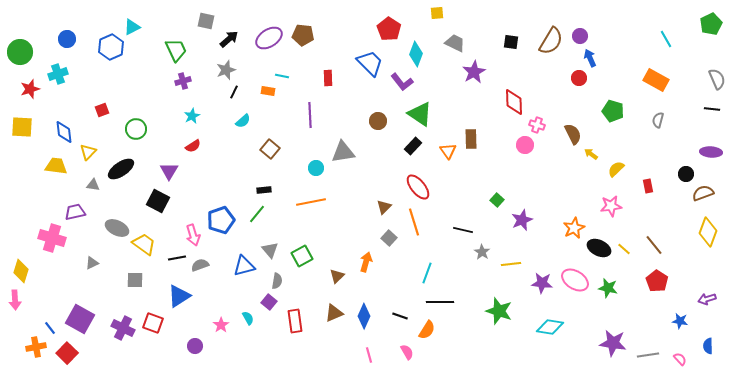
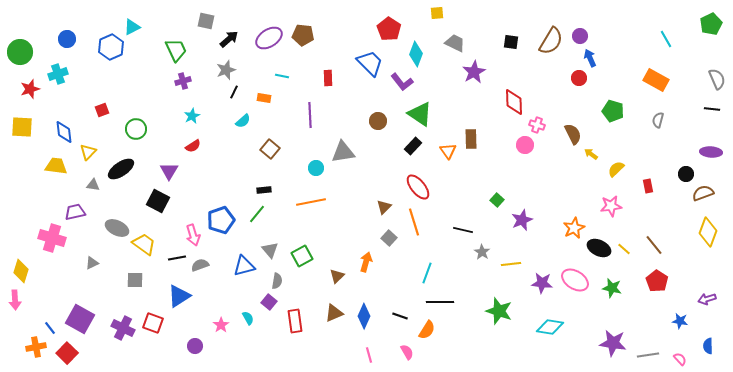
orange rectangle at (268, 91): moved 4 px left, 7 px down
green star at (608, 288): moved 4 px right
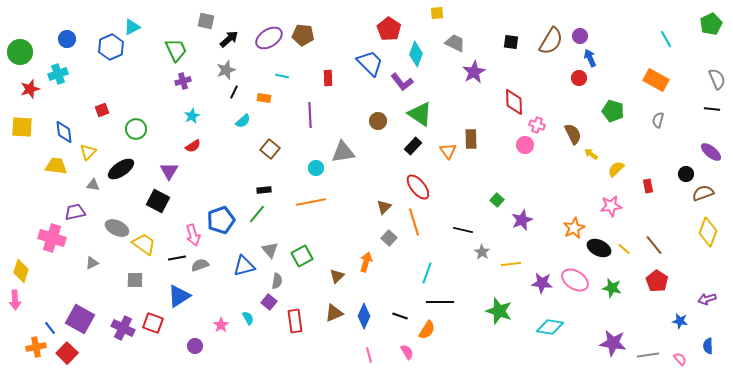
purple ellipse at (711, 152): rotated 35 degrees clockwise
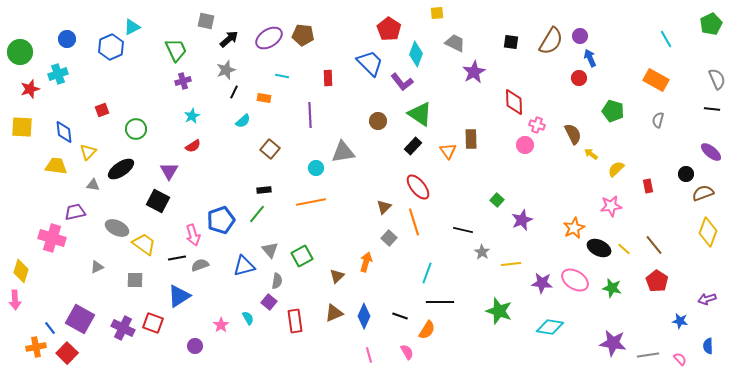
gray triangle at (92, 263): moved 5 px right, 4 px down
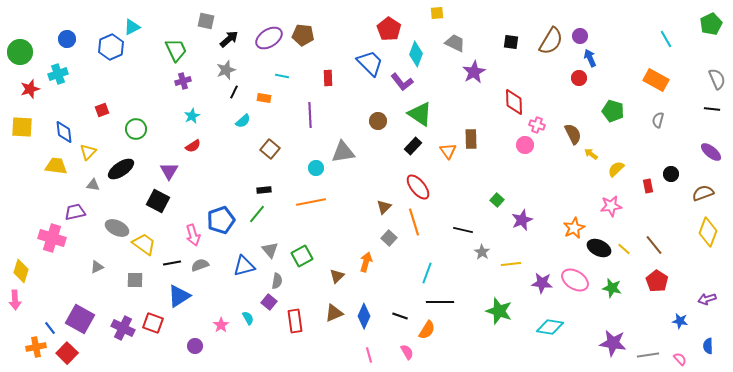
black circle at (686, 174): moved 15 px left
black line at (177, 258): moved 5 px left, 5 px down
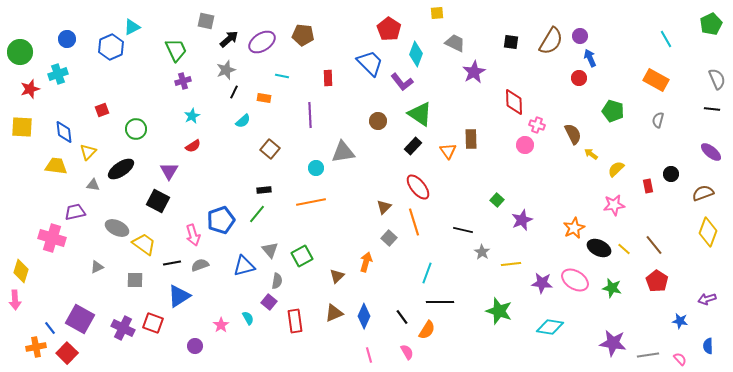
purple ellipse at (269, 38): moved 7 px left, 4 px down
pink star at (611, 206): moved 3 px right, 1 px up
black line at (400, 316): moved 2 px right, 1 px down; rotated 35 degrees clockwise
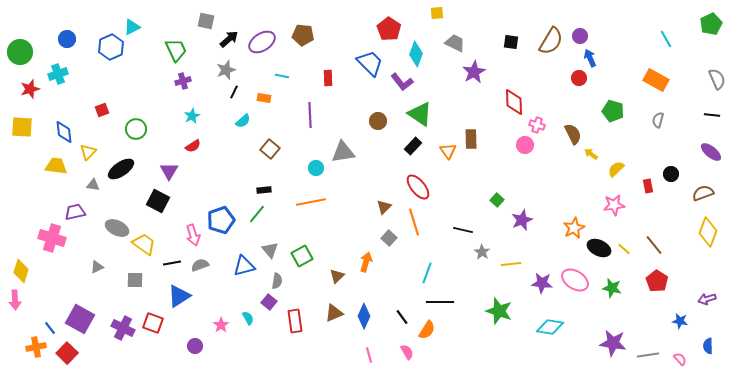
black line at (712, 109): moved 6 px down
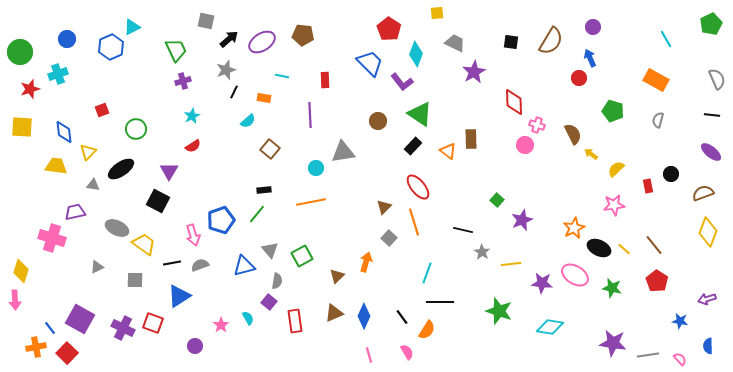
purple circle at (580, 36): moved 13 px right, 9 px up
red rectangle at (328, 78): moved 3 px left, 2 px down
cyan semicircle at (243, 121): moved 5 px right
orange triangle at (448, 151): rotated 18 degrees counterclockwise
pink ellipse at (575, 280): moved 5 px up
